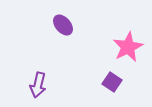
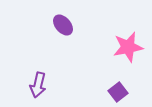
pink star: rotated 16 degrees clockwise
purple square: moved 6 px right, 10 px down; rotated 18 degrees clockwise
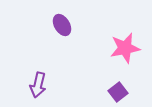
purple ellipse: moved 1 px left; rotated 10 degrees clockwise
pink star: moved 3 px left, 1 px down
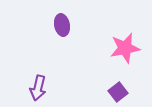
purple ellipse: rotated 20 degrees clockwise
purple arrow: moved 3 px down
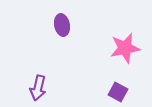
purple square: rotated 24 degrees counterclockwise
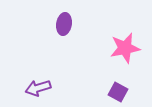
purple ellipse: moved 2 px right, 1 px up; rotated 20 degrees clockwise
purple arrow: rotated 60 degrees clockwise
